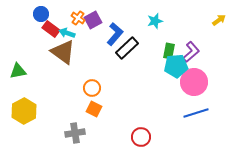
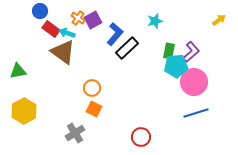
blue circle: moved 1 px left, 3 px up
gray cross: rotated 24 degrees counterclockwise
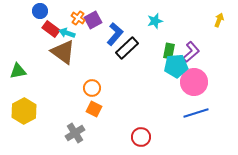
yellow arrow: rotated 32 degrees counterclockwise
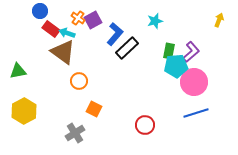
orange circle: moved 13 px left, 7 px up
red circle: moved 4 px right, 12 px up
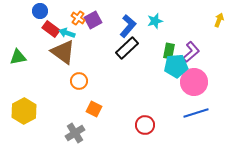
blue L-shape: moved 13 px right, 8 px up
green triangle: moved 14 px up
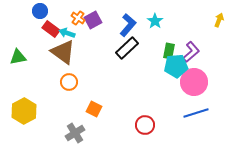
cyan star: rotated 21 degrees counterclockwise
blue L-shape: moved 1 px up
orange circle: moved 10 px left, 1 px down
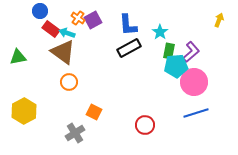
cyan star: moved 5 px right, 11 px down
blue L-shape: rotated 135 degrees clockwise
black rectangle: moved 2 px right; rotated 15 degrees clockwise
orange square: moved 3 px down
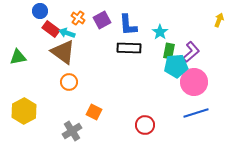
purple square: moved 9 px right
black rectangle: rotated 30 degrees clockwise
gray cross: moved 3 px left, 2 px up
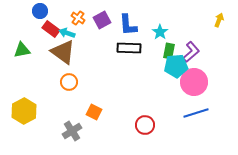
green triangle: moved 4 px right, 7 px up
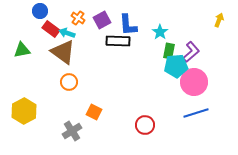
black rectangle: moved 11 px left, 7 px up
